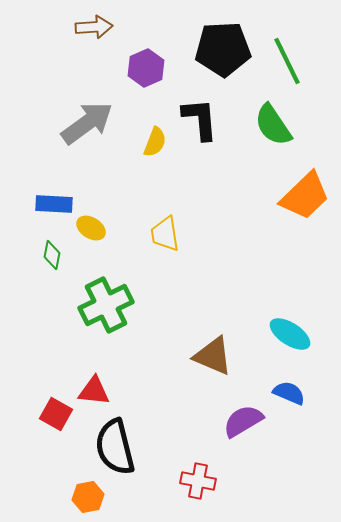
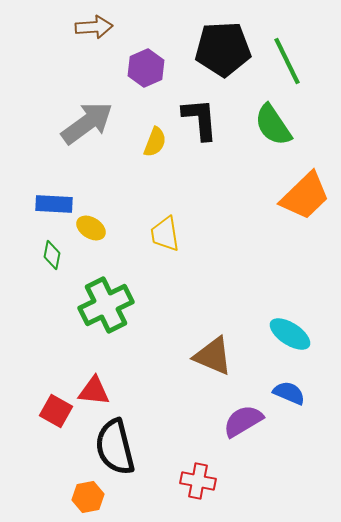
red square: moved 3 px up
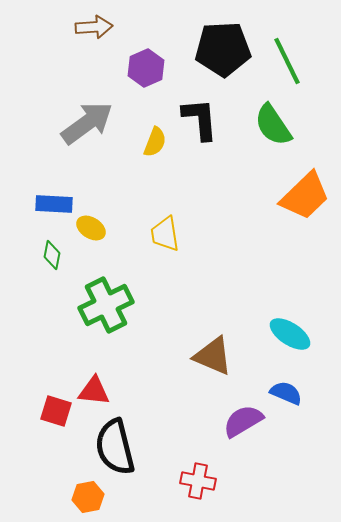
blue semicircle: moved 3 px left
red square: rotated 12 degrees counterclockwise
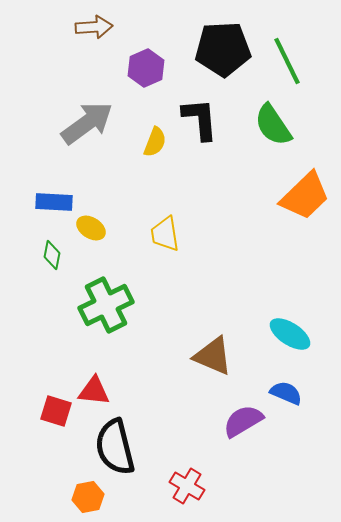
blue rectangle: moved 2 px up
red cross: moved 11 px left, 5 px down; rotated 20 degrees clockwise
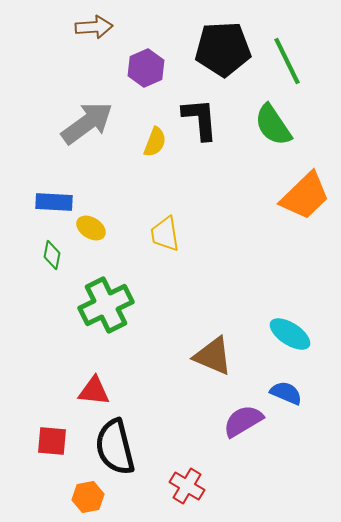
red square: moved 4 px left, 30 px down; rotated 12 degrees counterclockwise
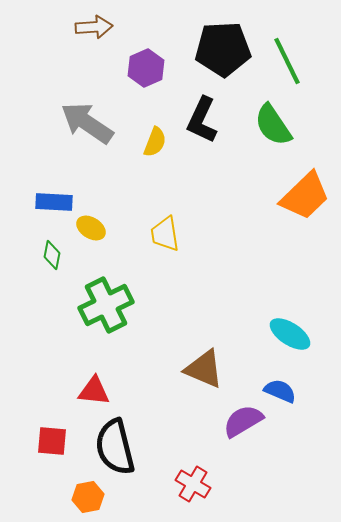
black L-shape: moved 2 px right, 1 px down; rotated 150 degrees counterclockwise
gray arrow: rotated 110 degrees counterclockwise
brown triangle: moved 9 px left, 13 px down
blue semicircle: moved 6 px left, 2 px up
red cross: moved 6 px right, 2 px up
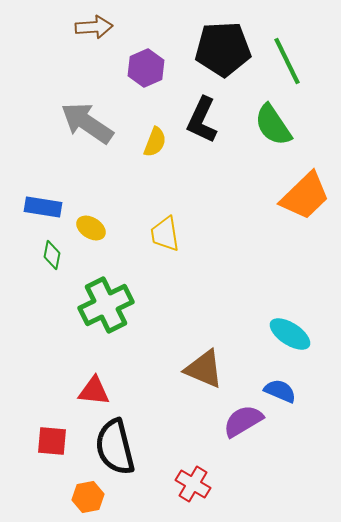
blue rectangle: moved 11 px left, 5 px down; rotated 6 degrees clockwise
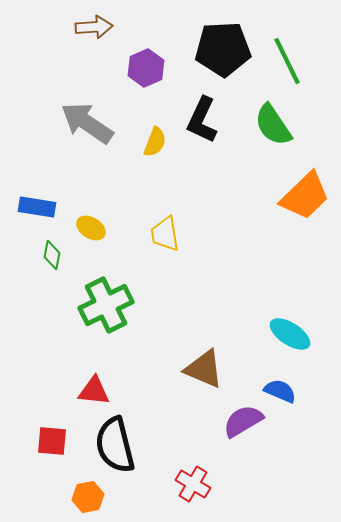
blue rectangle: moved 6 px left
black semicircle: moved 2 px up
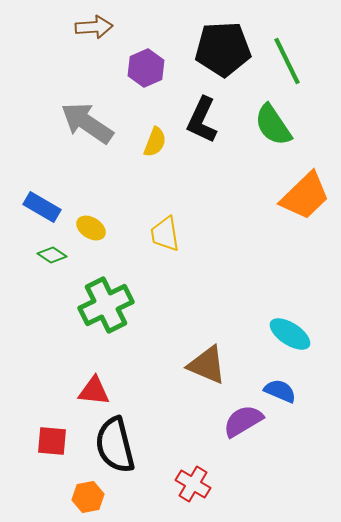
blue rectangle: moved 5 px right; rotated 21 degrees clockwise
green diamond: rotated 68 degrees counterclockwise
brown triangle: moved 3 px right, 4 px up
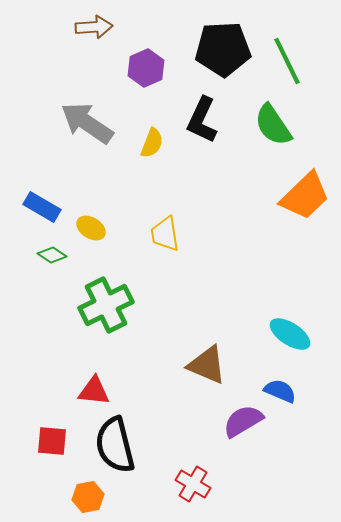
yellow semicircle: moved 3 px left, 1 px down
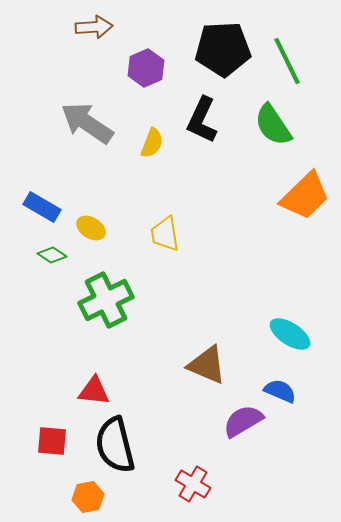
green cross: moved 5 px up
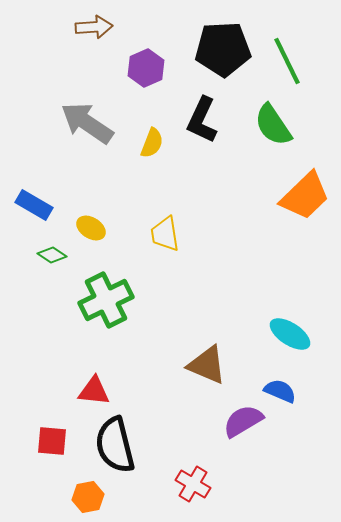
blue rectangle: moved 8 px left, 2 px up
